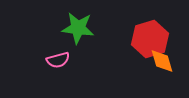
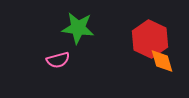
red hexagon: rotated 18 degrees counterclockwise
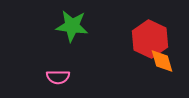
green star: moved 6 px left, 2 px up
pink semicircle: moved 17 px down; rotated 15 degrees clockwise
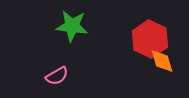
pink semicircle: moved 1 px left, 1 px up; rotated 30 degrees counterclockwise
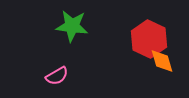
red hexagon: moved 1 px left
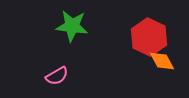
red hexagon: moved 2 px up
orange diamond: rotated 12 degrees counterclockwise
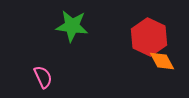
pink semicircle: moved 14 px left, 1 px down; rotated 85 degrees counterclockwise
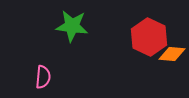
orange diamond: moved 10 px right, 7 px up; rotated 56 degrees counterclockwise
pink semicircle: rotated 30 degrees clockwise
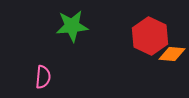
green star: rotated 12 degrees counterclockwise
red hexagon: moved 1 px right, 1 px up
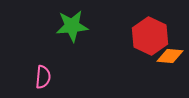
orange diamond: moved 2 px left, 2 px down
